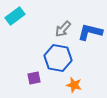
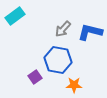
blue hexagon: moved 2 px down
purple square: moved 1 px right, 1 px up; rotated 24 degrees counterclockwise
orange star: rotated 14 degrees counterclockwise
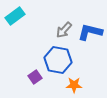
gray arrow: moved 1 px right, 1 px down
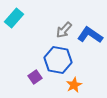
cyan rectangle: moved 1 px left, 2 px down; rotated 12 degrees counterclockwise
blue L-shape: moved 3 px down; rotated 20 degrees clockwise
orange star: rotated 28 degrees counterclockwise
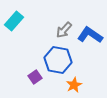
cyan rectangle: moved 3 px down
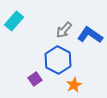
blue hexagon: rotated 16 degrees clockwise
purple square: moved 2 px down
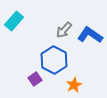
blue hexagon: moved 4 px left
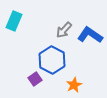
cyan rectangle: rotated 18 degrees counterclockwise
blue hexagon: moved 2 px left
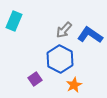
blue hexagon: moved 8 px right, 1 px up
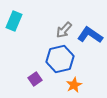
blue hexagon: rotated 20 degrees clockwise
